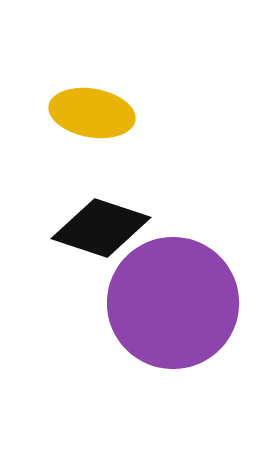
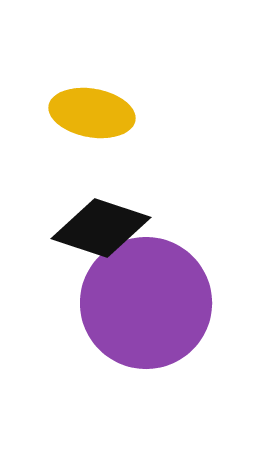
purple circle: moved 27 px left
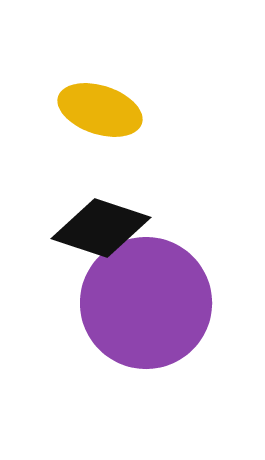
yellow ellipse: moved 8 px right, 3 px up; rotated 8 degrees clockwise
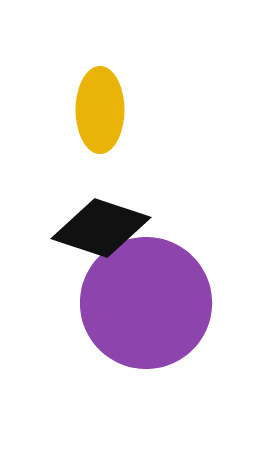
yellow ellipse: rotated 72 degrees clockwise
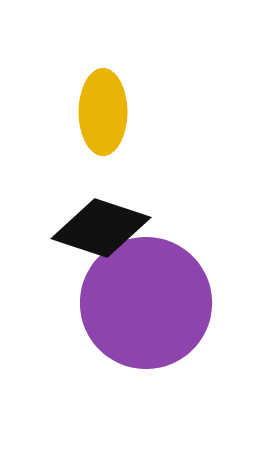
yellow ellipse: moved 3 px right, 2 px down
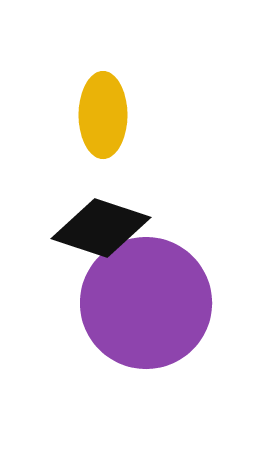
yellow ellipse: moved 3 px down
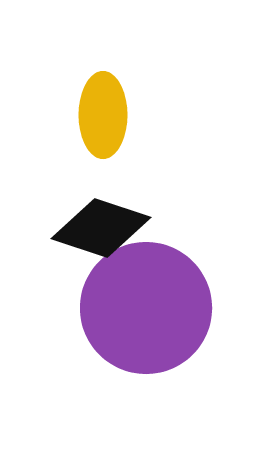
purple circle: moved 5 px down
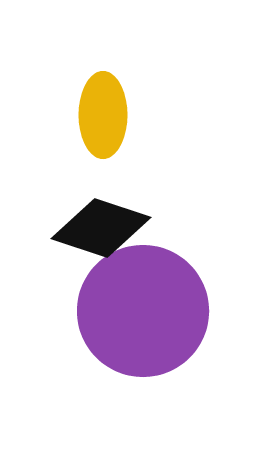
purple circle: moved 3 px left, 3 px down
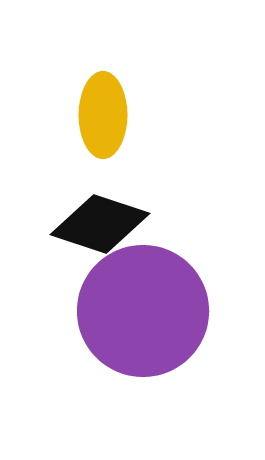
black diamond: moved 1 px left, 4 px up
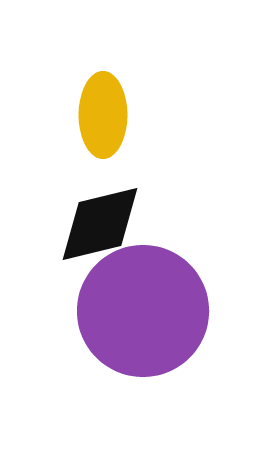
black diamond: rotated 32 degrees counterclockwise
